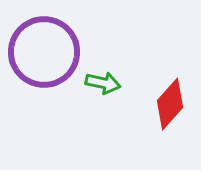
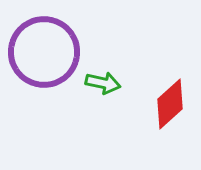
red diamond: rotated 6 degrees clockwise
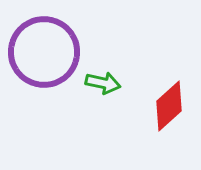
red diamond: moved 1 px left, 2 px down
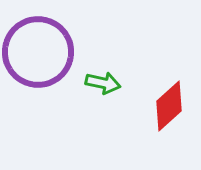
purple circle: moved 6 px left
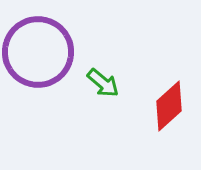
green arrow: rotated 28 degrees clockwise
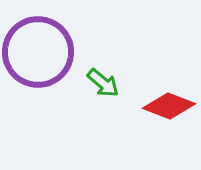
red diamond: rotated 63 degrees clockwise
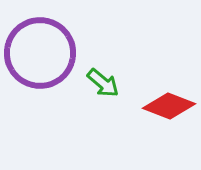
purple circle: moved 2 px right, 1 px down
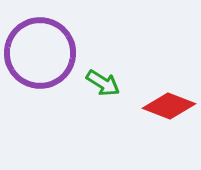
green arrow: rotated 8 degrees counterclockwise
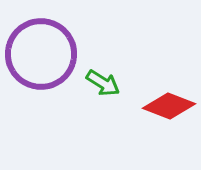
purple circle: moved 1 px right, 1 px down
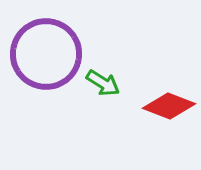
purple circle: moved 5 px right
